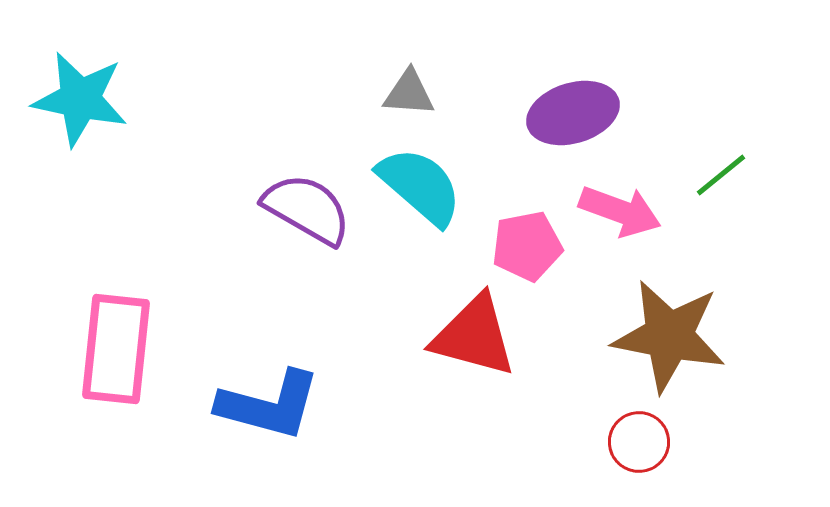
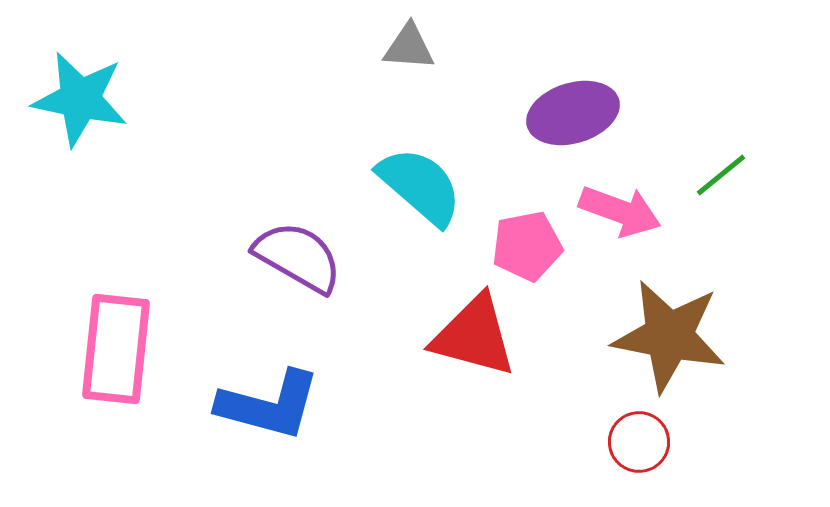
gray triangle: moved 46 px up
purple semicircle: moved 9 px left, 48 px down
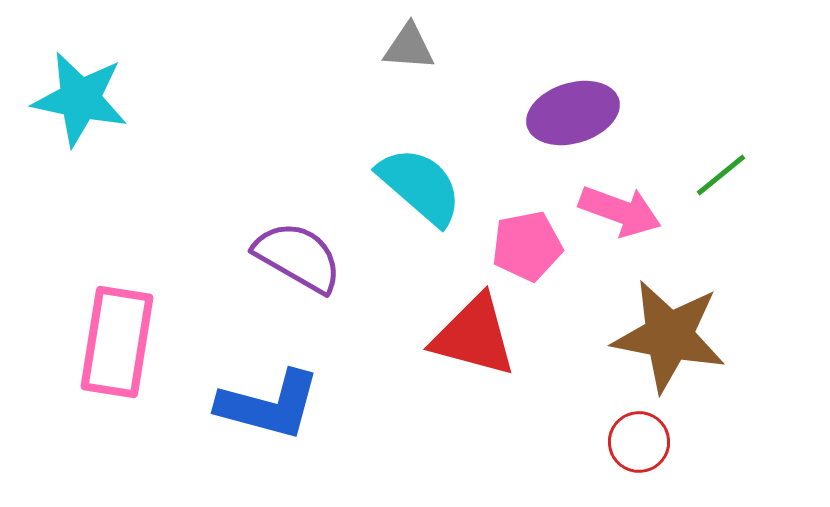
pink rectangle: moved 1 px right, 7 px up; rotated 3 degrees clockwise
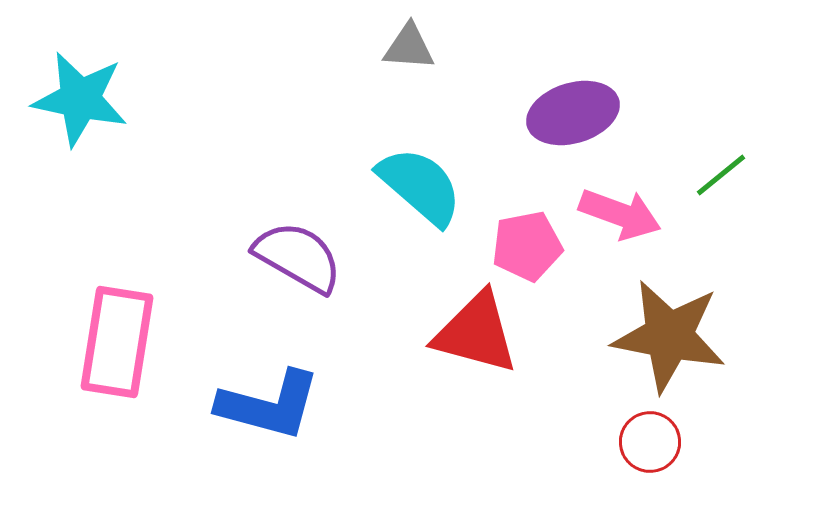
pink arrow: moved 3 px down
red triangle: moved 2 px right, 3 px up
red circle: moved 11 px right
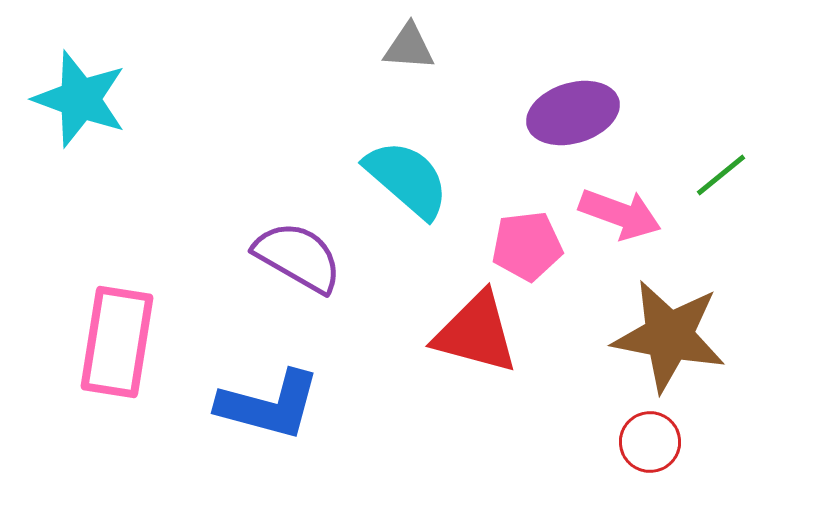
cyan star: rotated 8 degrees clockwise
cyan semicircle: moved 13 px left, 7 px up
pink pentagon: rotated 4 degrees clockwise
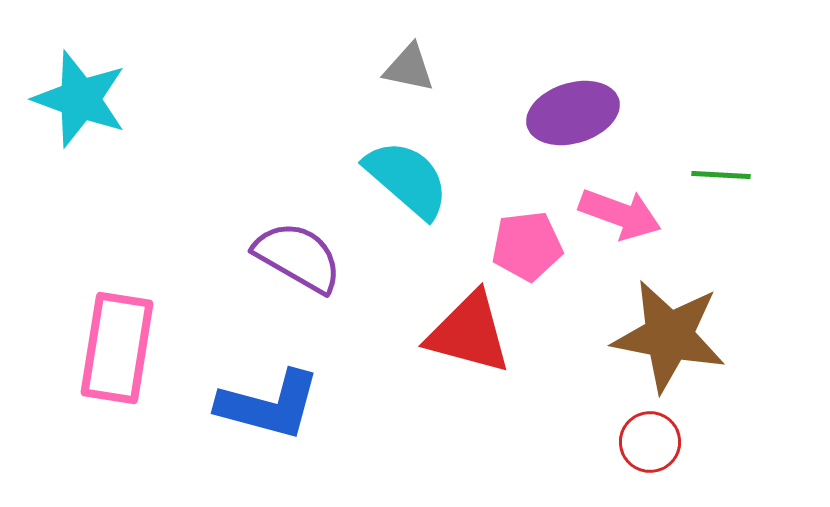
gray triangle: moved 21 px down; rotated 8 degrees clockwise
green line: rotated 42 degrees clockwise
red triangle: moved 7 px left
pink rectangle: moved 6 px down
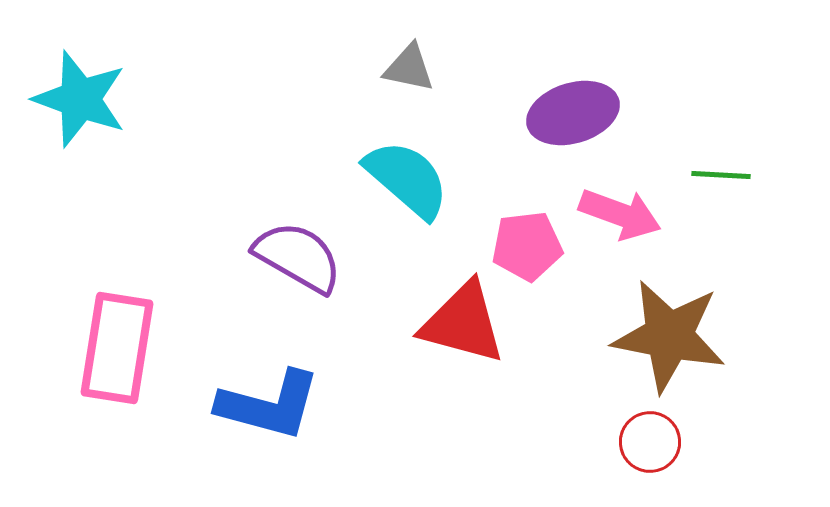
red triangle: moved 6 px left, 10 px up
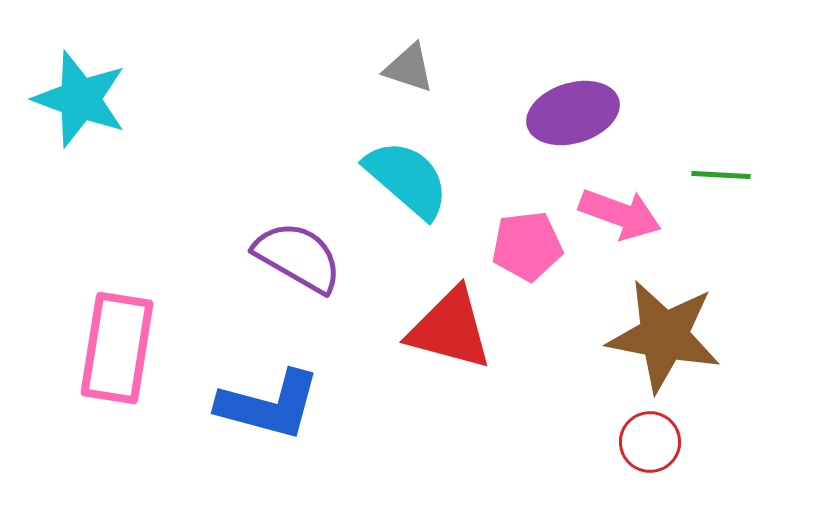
gray triangle: rotated 6 degrees clockwise
red triangle: moved 13 px left, 6 px down
brown star: moved 5 px left
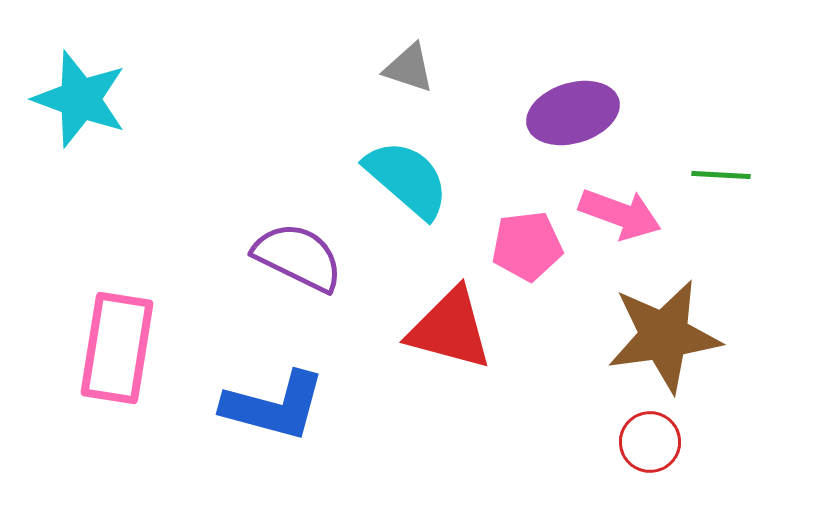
purple semicircle: rotated 4 degrees counterclockwise
brown star: rotated 19 degrees counterclockwise
blue L-shape: moved 5 px right, 1 px down
